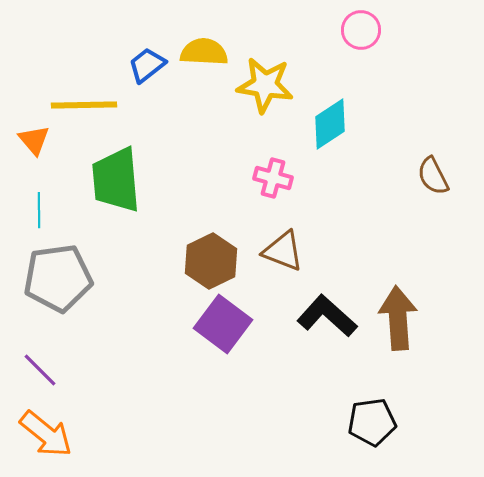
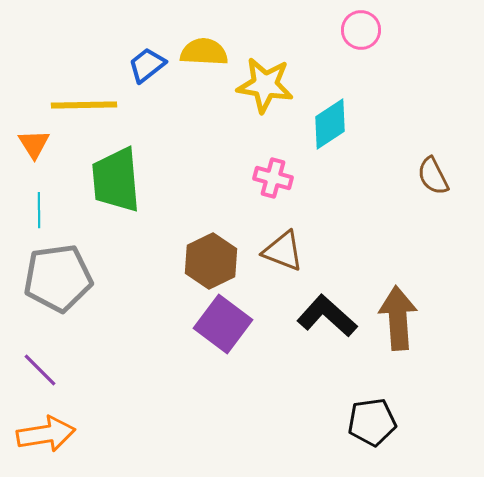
orange triangle: moved 4 px down; rotated 8 degrees clockwise
orange arrow: rotated 48 degrees counterclockwise
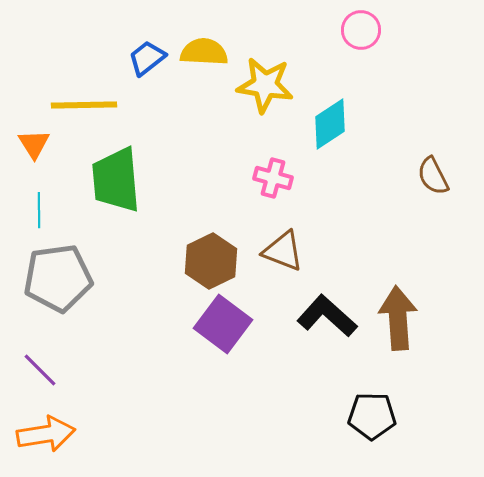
blue trapezoid: moved 7 px up
black pentagon: moved 6 px up; rotated 9 degrees clockwise
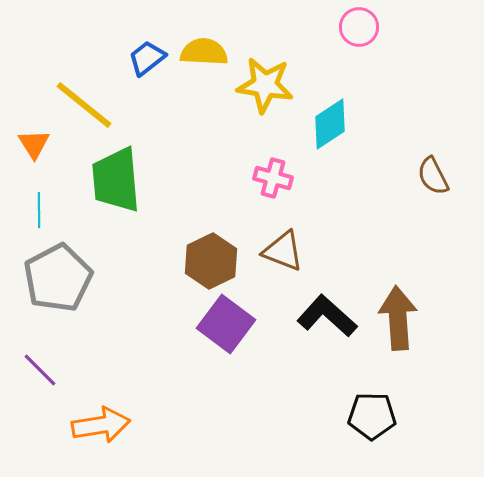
pink circle: moved 2 px left, 3 px up
yellow line: rotated 40 degrees clockwise
gray pentagon: rotated 20 degrees counterclockwise
purple square: moved 3 px right
orange arrow: moved 55 px right, 9 px up
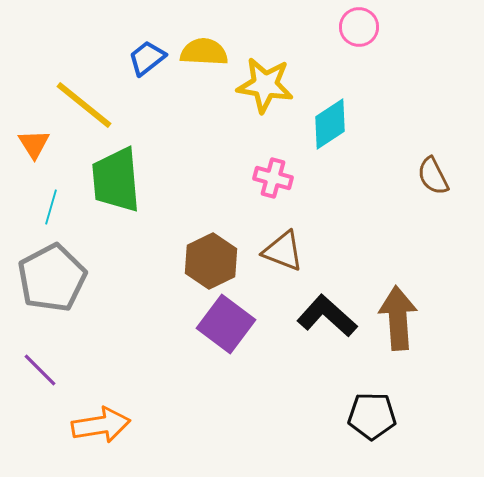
cyan line: moved 12 px right, 3 px up; rotated 16 degrees clockwise
gray pentagon: moved 6 px left
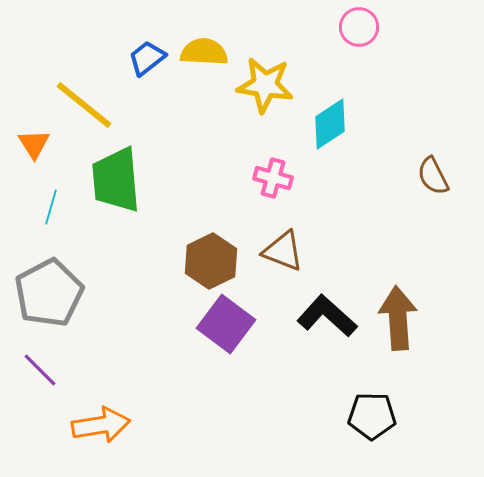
gray pentagon: moved 3 px left, 15 px down
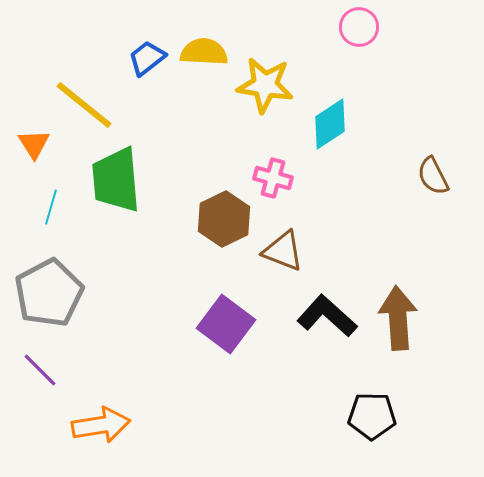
brown hexagon: moved 13 px right, 42 px up
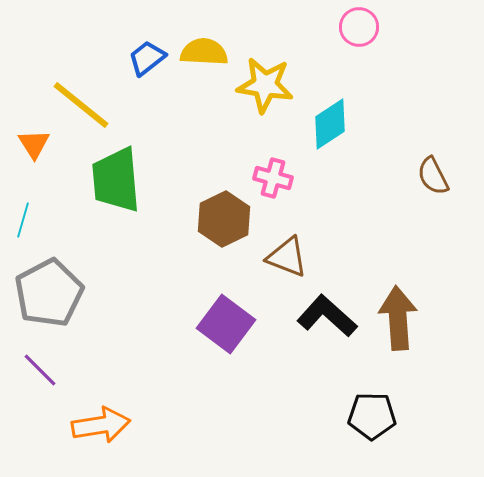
yellow line: moved 3 px left
cyan line: moved 28 px left, 13 px down
brown triangle: moved 4 px right, 6 px down
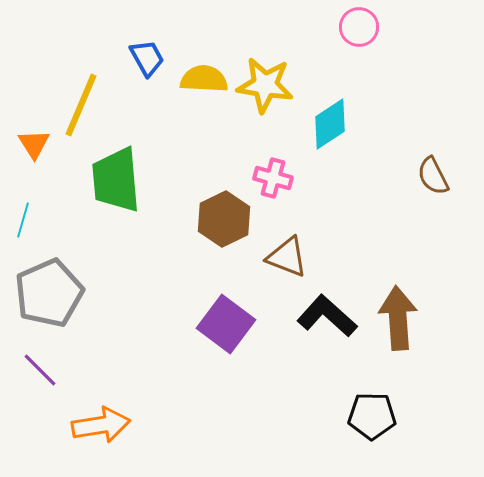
yellow semicircle: moved 27 px down
blue trapezoid: rotated 99 degrees clockwise
yellow line: rotated 74 degrees clockwise
gray pentagon: rotated 4 degrees clockwise
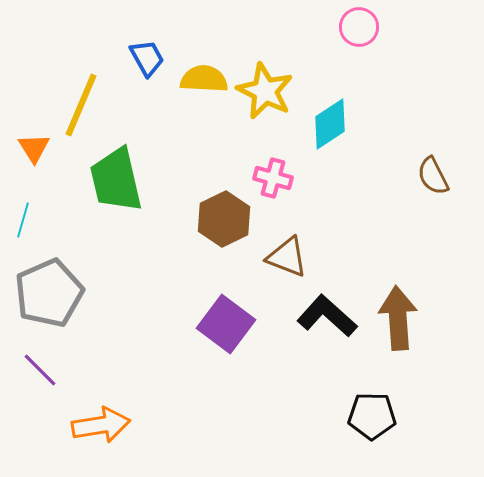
yellow star: moved 6 px down; rotated 18 degrees clockwise
orange triangle: moved 4 px down
green trapezoid: rotated 8 degrees counterclockwise
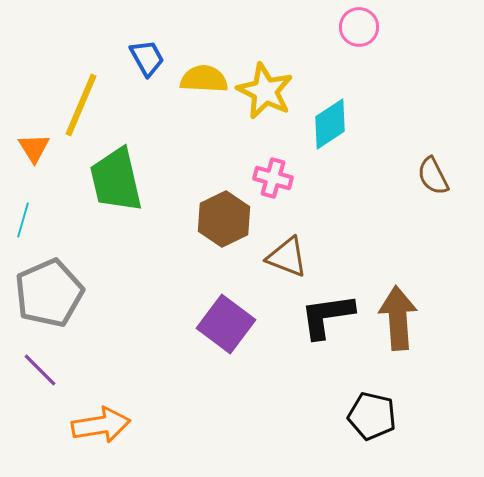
black L-shape: rotated 50 degrees counterclockwise
black pentagon: rotated 12 degrees clockwise
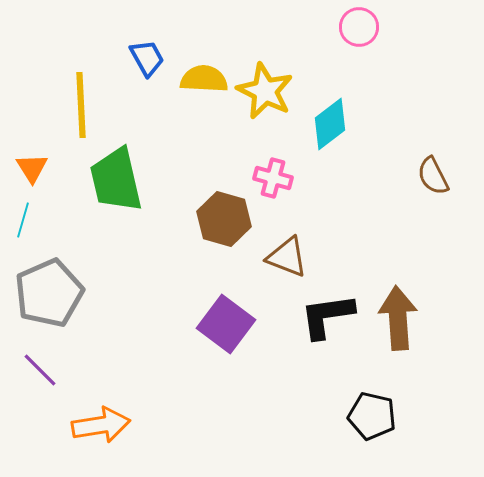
yellow line: rotated 26 degrees counterclockwise
cyan diamond: rotated 4 degrees counterclockwise
orange triangle: moved 2 px left, 20 px down
brown hexagon: rotated 18 degrees counterclockwise
